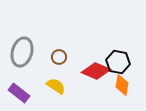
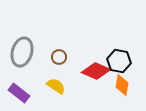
black hexagon: moved 1 px right, 1 px up
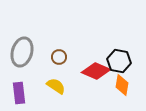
purple rectangle: rotated 45 degrees clockwise
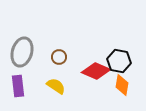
purple rectangle: moved 1 px left, 7 px up
